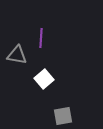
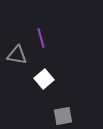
purple line: rotated 18 degrees counterclockwise
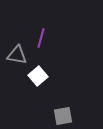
purple line: rotated 30 degrees clockwise
white square: moved 6 px left, 3 px up
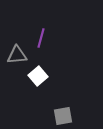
gray triangle: rotated 15 degrees counterclockwise
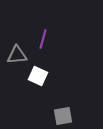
purple line: moved 2 px right, 1 px down
white square: rotated 24 degrees counterclockwise
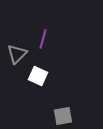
gray triangle: moved 1 px up; rotated 40 degrees counterclockwise
